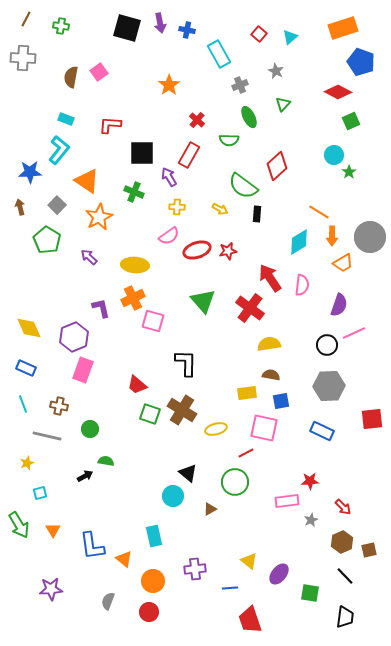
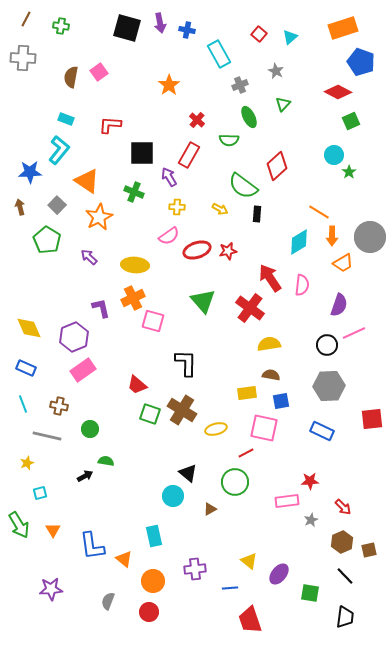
pink rectangle at (83, 370): rotated 35 degrees clockwise
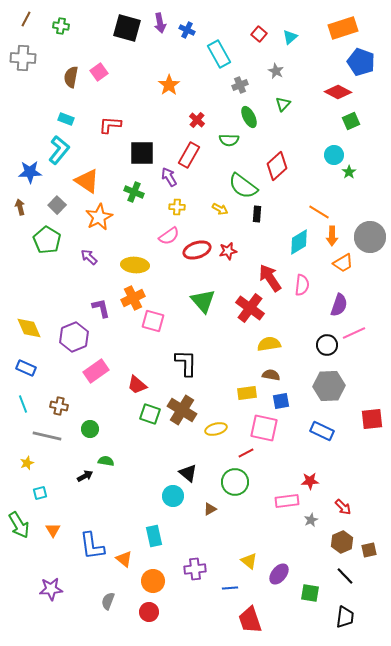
blue cross at (187, 30): rotated 14 degrees clockwise
pink rectangle at (83, 370): moved 13 px right, 1 px down
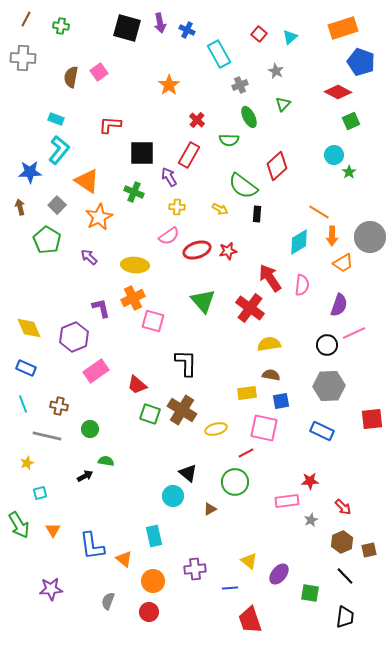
cyan rectangle at (66, 119): moved 10 px left
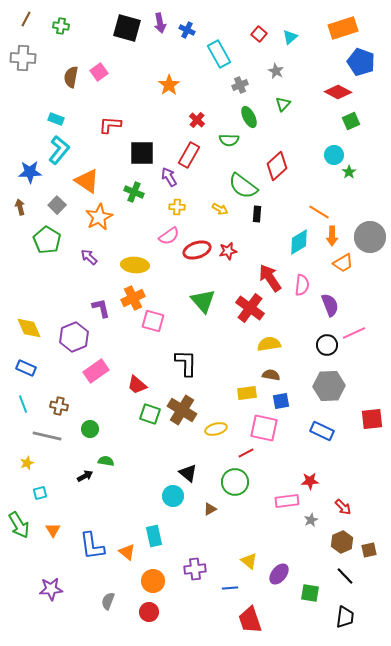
purple semicircle at (339, 305): moved 9 px left; rotated 40 degrees counterclockwise
orange triangle at (124, 559): moved 3 px right, 7 px up
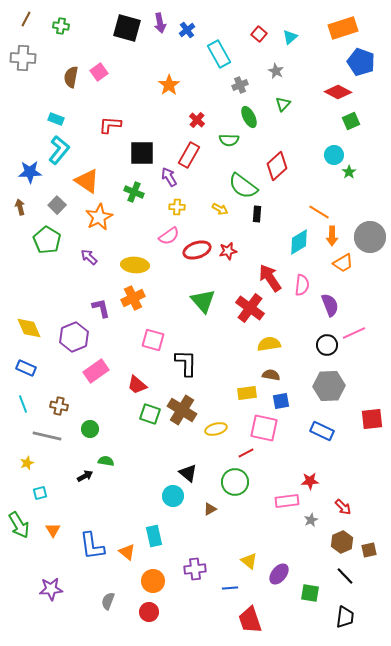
blue cross at (187, 30): rotated 28 degrees clockwise
pink square at (153, 321): moved 19 px down
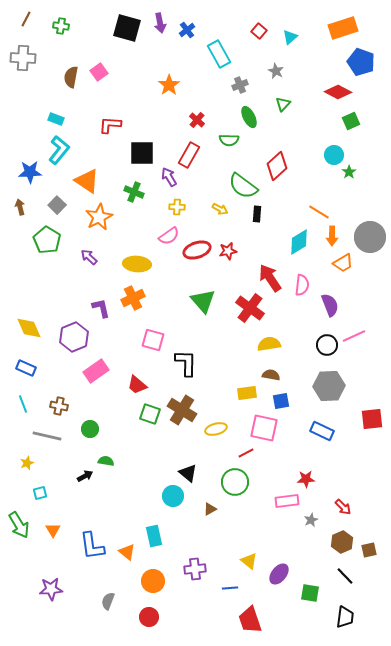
red square at (259, 34): moved 3 px up
yellow ellipse at (135, 265): moved 2 px right, 1 px up
pink line at (354, 333): moved 3 px down
red star at (310, 481): moved 4 px left, 2 px up
red circle at (149, 612): moved 5 px down
